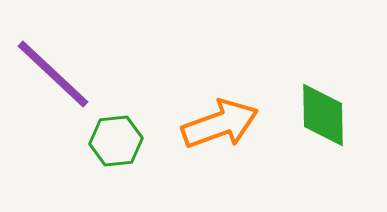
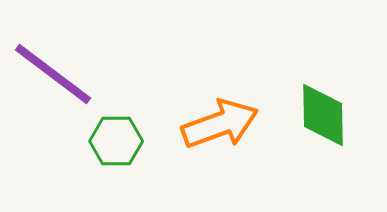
purple line: rotated 6 degrees counterclockwise
green hexagon: rotated 6 degrees clockwise
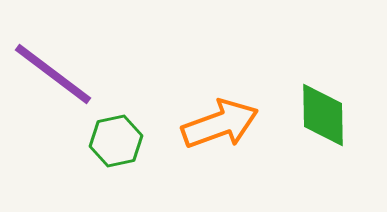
green hexagon: rotated 12 degrees counterclockwise
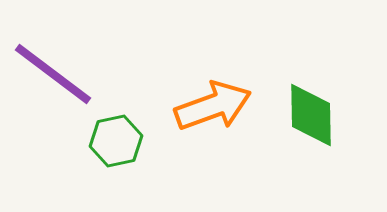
green diamond: moved 12 px left
orange arrow: moved 7 px left, 18 px up
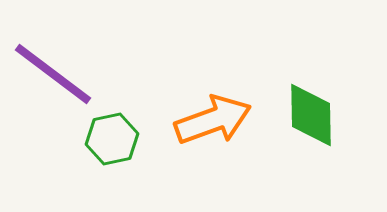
orange arrow: moved 14 px down
green hexagon: moved 4 px left, 2 px up
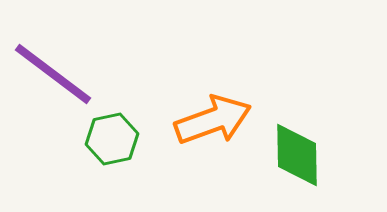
green diamond: moved 14 px left, 40 px down
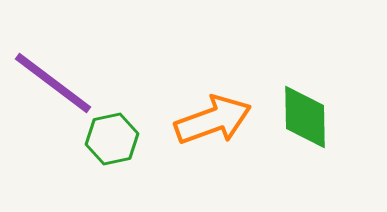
purple line: moved 9 px down
green diamond: moved 8 px right, 38 px up
